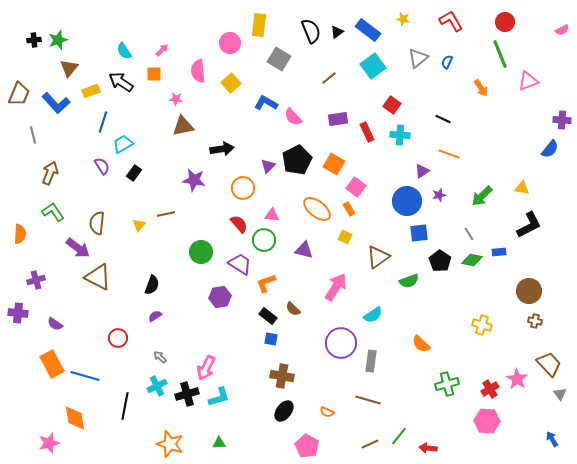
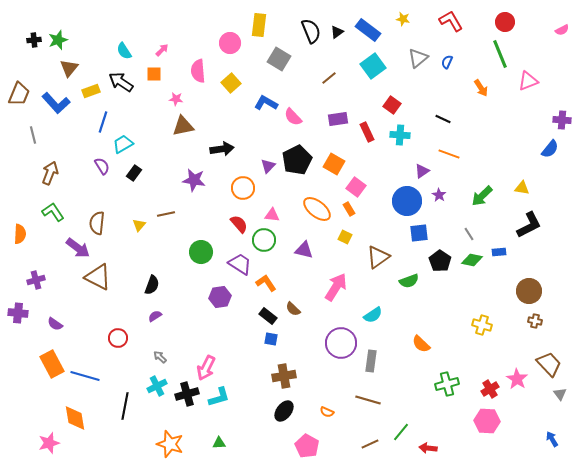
purple star at (439, 195): rotated 24 degrees counterclockwise
orange L-shape at (266, 283): rotated 75 degrees clockwise
brown cross at (282, 376): moved 2 px right; rotated 20 degrees counterclockwise
green line at (399, 436): moved 2 px right, 4 px up
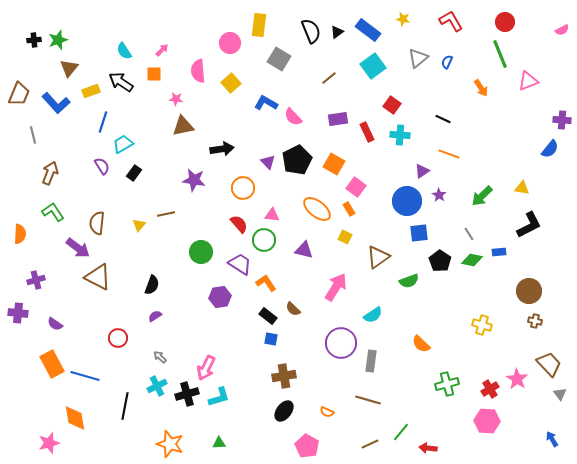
purple triangle at (268, 166): moved 4 px up; rotated 28 degrees counterclockwise
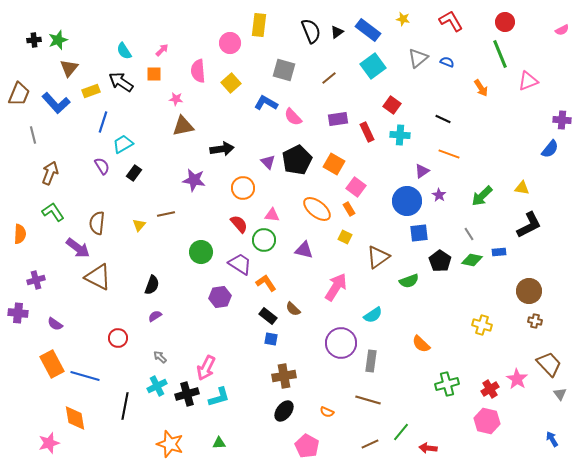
gray square at (279, 59): moved 5 px right, 11 px down; rotated 15 degrees counterclockwise
blue semicircle at (447, 62): rotated 88 degrees clockwise
pink hexagon at (487, 421): rotated 10 degrees clockwise
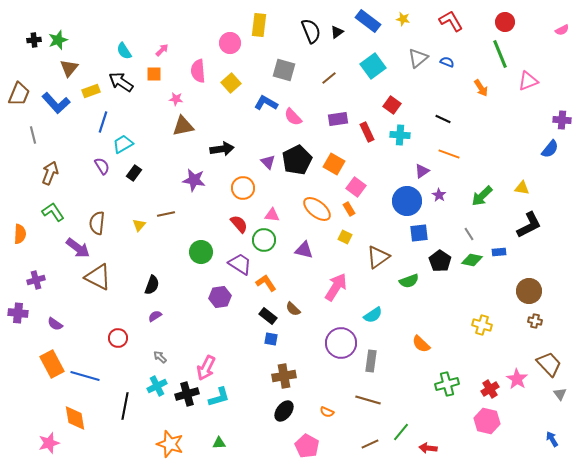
blue rectangle at (368, 30): moved 9 px up
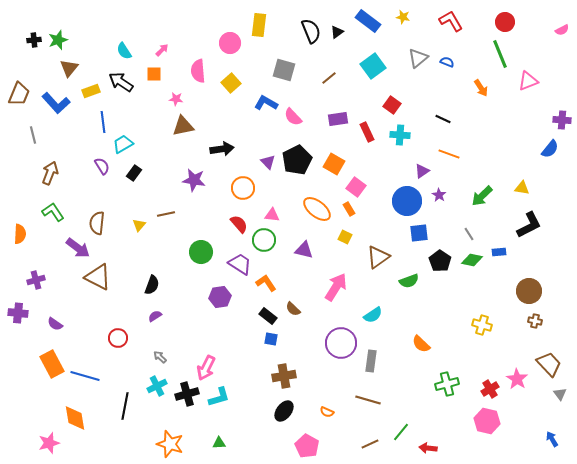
yellow star at (403, 19): moved 2 px up
blue line at (103, 122): rotated 25 degrees counterclockwise
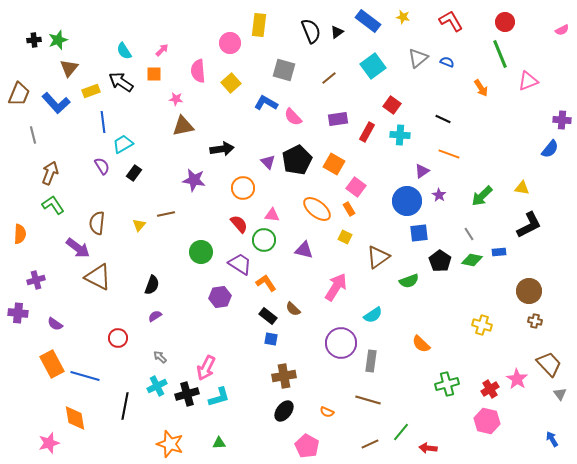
red rectangle at (367, 132): rotated 54 degrees clockwise
green L-shape at (53, 212): moved 7 px up
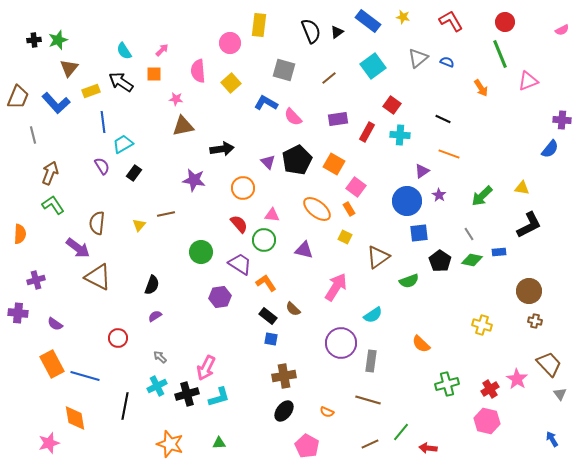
brown trapezoid at (19, 94): moved 1 px left, 3 px down
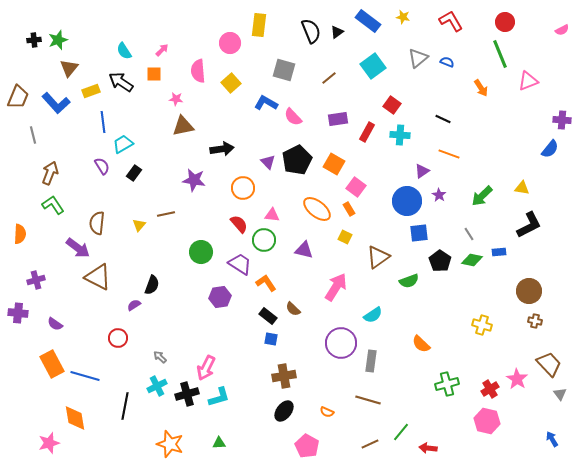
purple semicircle at (155, 316): moved 21 px left, 11 px up
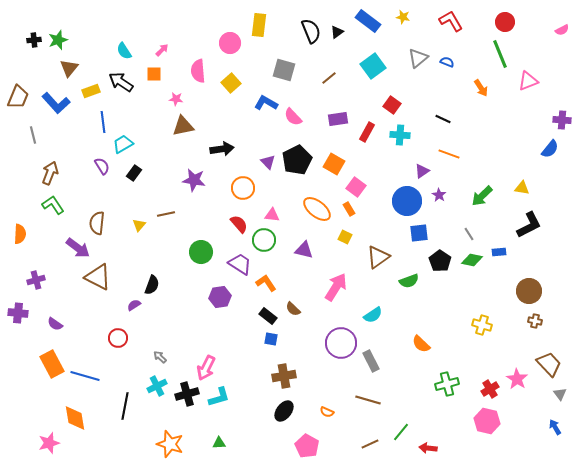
gray rectangle at (371, 361): rotated 35 degrees counterclockwise
blue arrow at (552, 439): moved 3 px right, 12 px up
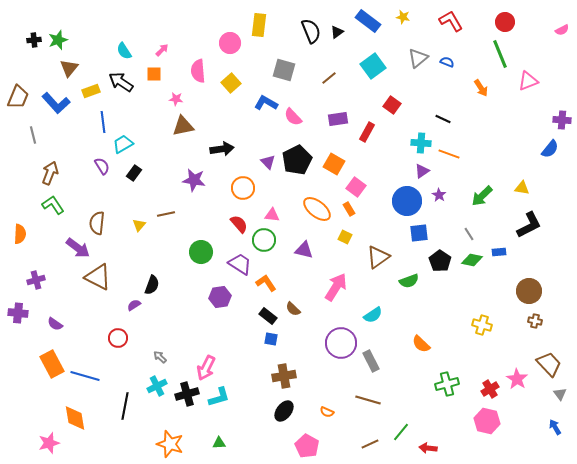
cyan cross at (400, 135): moved 21 px right, 8 px down
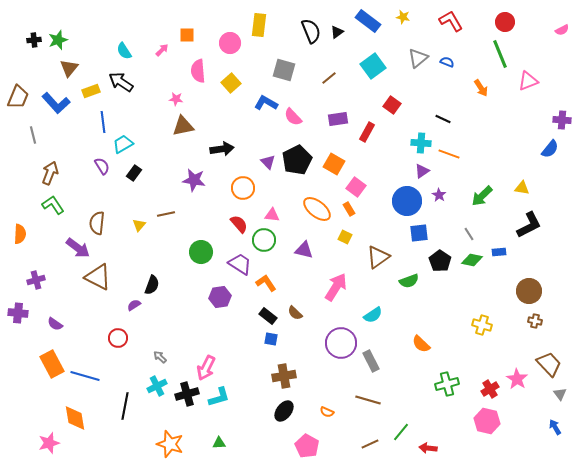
orange square at (154, 74): moved 33 px right, 39 px up
brown semicircle at (293, 309): moved 2 px right, 4 px down
